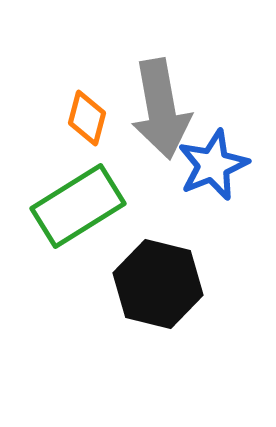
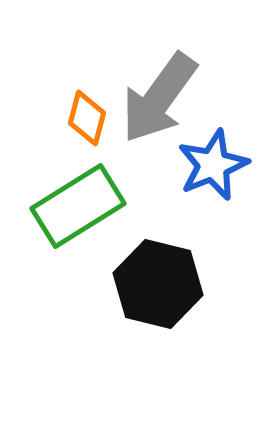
gray arrow: moved 2 px left, 11 px up; rotated 46 degrees clockwise
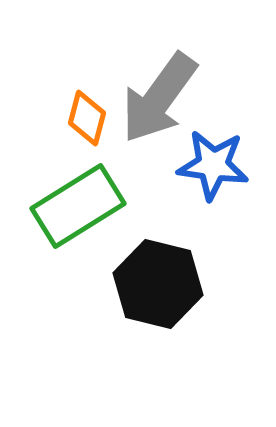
blue star: rotated 30 degrees clockwise
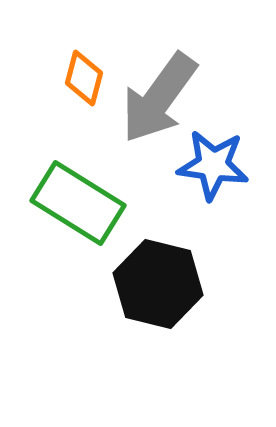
orange diamond: moved 3 px left, 40 px up
green rectangle: moved 3 px up; rotated 64 degrees clockwise
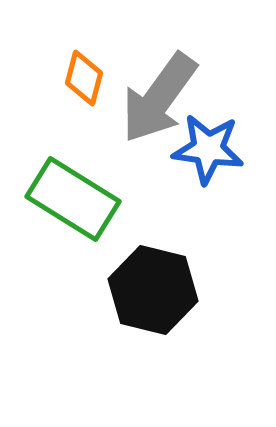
blue star: moved 5 px left, 16 px up
green rectangle: moved 5 px left, 4 px up
black hexagon: moved 5 px left, 6 px down
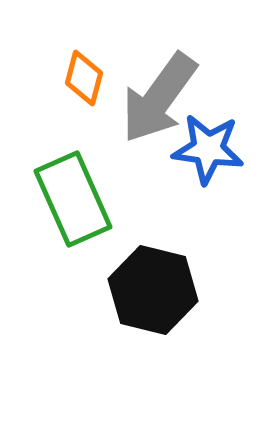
green rectangle: rotated 34 degrees clockwise
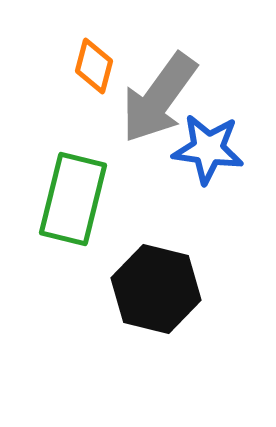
orange diamond: moved 10 px right, 12 px up
green rectangle: rotated 38 degrees clockwise
black hexagon: moved 3 px right, 1 px up
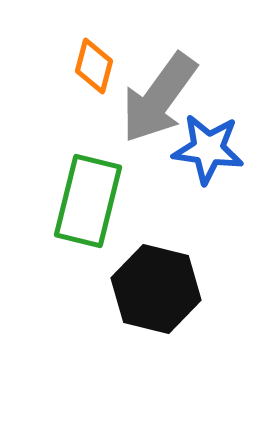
green rectangle: moved 15 px right, 2 px down
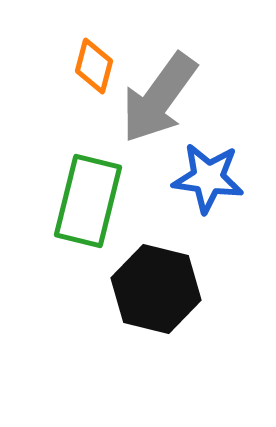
blue star: moved 29 px down
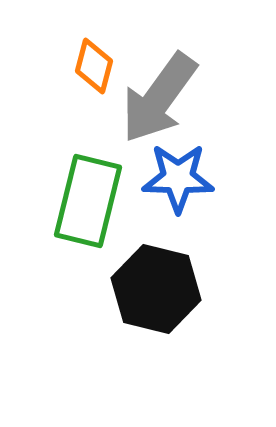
blue star: moved 30 px left; rotated 6 degrees counterclockwise
